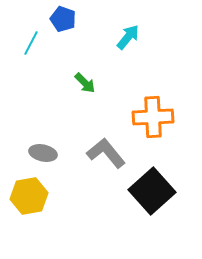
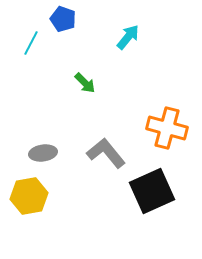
orange cross: moved 14 px right, 11 px down; rotated 18 degrees clockwise
gray ellipse: rotated 20 degrees counterclockwise
black square: rotated 18 degrees clockwise
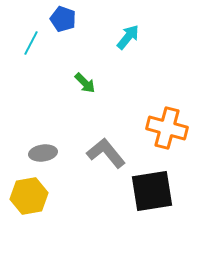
black square: rotated 15 degrees clockwise
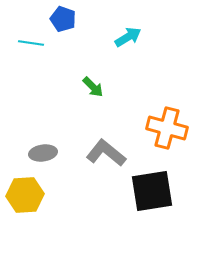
cyan arrow: rotated 20 degrees clockwise
cyan line: rotated 70 degrees clockwise
green arrow: moved 8 px right, 4 px down
gray L-shape: rotated 12 degrees counterclockwise
yellow hexagon: moved 4 px left, 1 px up; rotated 6 degrees clockwise
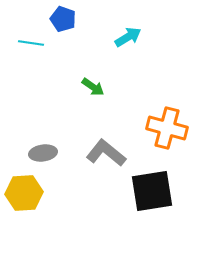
green arrow: rotated 10 degrees counterclockwise
yellow hexagon: moved 1 px left, 2 px up
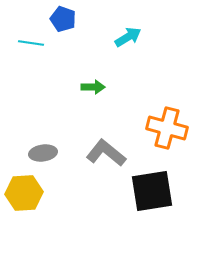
green arrow: rotated 35 degrees counterclockwise
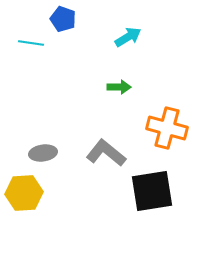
green arrow: moved 26 px right
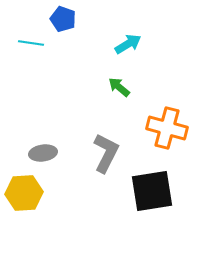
cyan arrow: moved 7 px down
green arrow: rotated 140 degrees counterclockwise
gray L-shape: rotated 78 degrees clockwise
